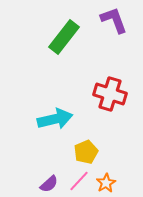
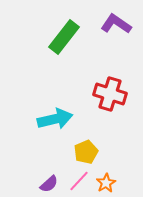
purple L-shape: moved 2 px right, 4 px down; rotated 36 degrees counterclockwise
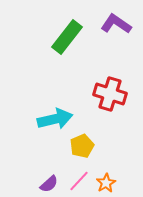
green rectangle: moved 3 px right
yellow pentagon: moved 4 px left, 6 px up
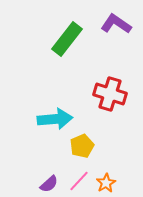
green rectangle: moved 2 px down
cyan arrow: rotated 8 degrees clockwise
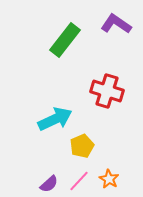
green rectangle: moved 2 px left, 1 px down
red cross: moved 3 px left, 3 px up
cyan arrow: rotated 20 degrees counterclockwise
orange star: moved 3 px right, 4 px up; rotated 12 degrees counterclockwise
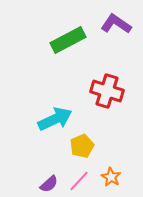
green rectangle: moved 3 px right; rotated 24 degrees clockwise
orange star: moved 2 px right, 2 px up
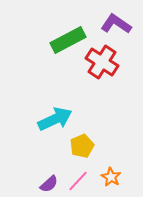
red cross: moved 5 px left, 29 px up; rotated 16 degrees clockwise
pink line: moved 1 px left
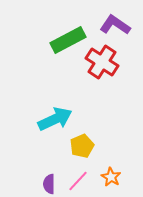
purple L-shape: moved 1 px left, 1 px down
purple semicircle: rotated 132 degrees clockwise
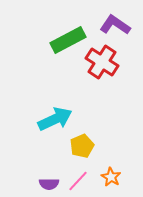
purple semicircle: rotated 90 degrees counterclockwise
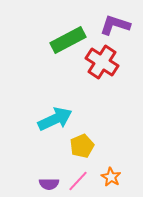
purple L-shape: rotated 16 degrees counterclockwise
